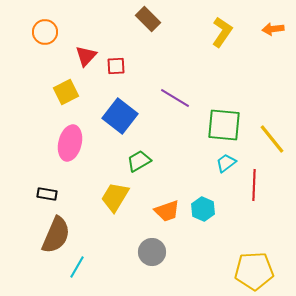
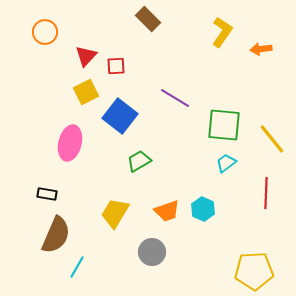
orange arrow: moved 12 px left, 20 px down
yellow square: moved 20 px right
red line: moved 12 px right, 8 px down
yellow trapezoid: moved 16 px down
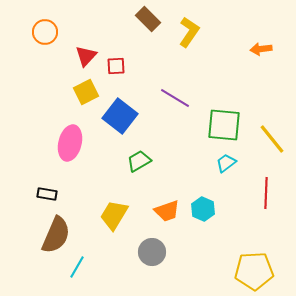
yellow L-shape: moved 33 px left
yellow trapezoid: moved 1 px left, 2 px down
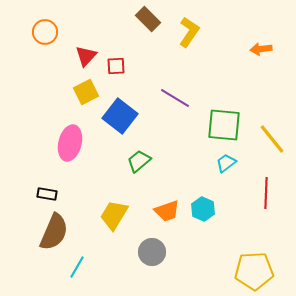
green trapezoid: rotated 10 degrees counterclockwise
brown semicircle: moved 2 px left, 3 px up
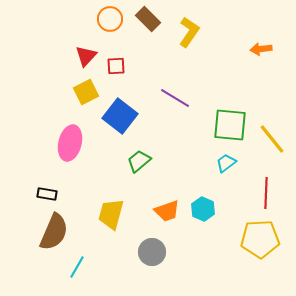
orange circle: moved 65 px right, 13 px up
green square: moved 6 px right
yellow trapezoid: moved 3 px left, 1 px up; rotated 16 degrees counterclockwise
yellow pentagon: moved 6 px right, 32 px up
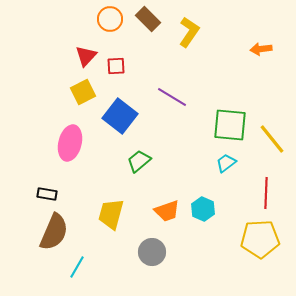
yellow square: moved 3 px left
purple line: moved 3 px left, 1 px up
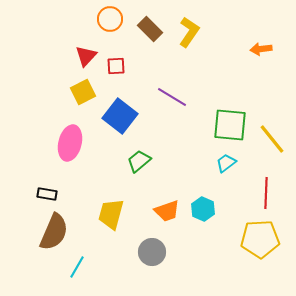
brown rectangle: moved 2 px right, 10 px down
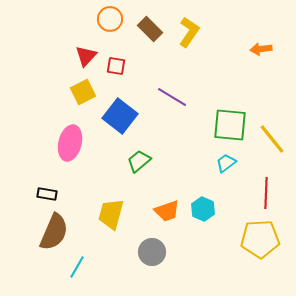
red square: rotated 12 degrees clockwise
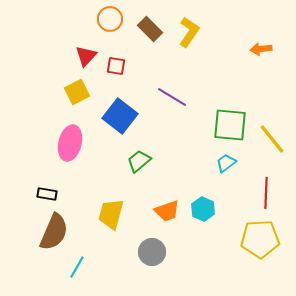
yellow square: moved 6 px left
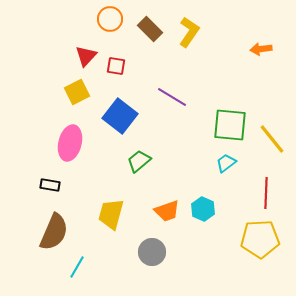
black rectangle: moved 3 px right, 9 px up
